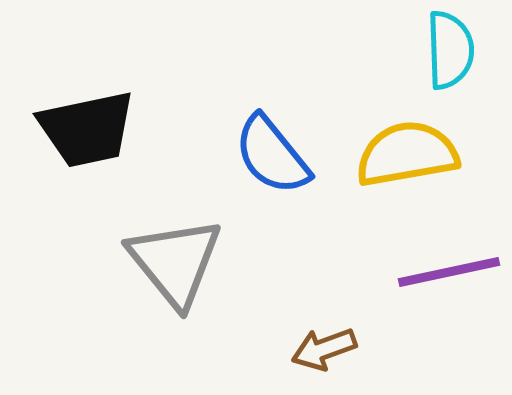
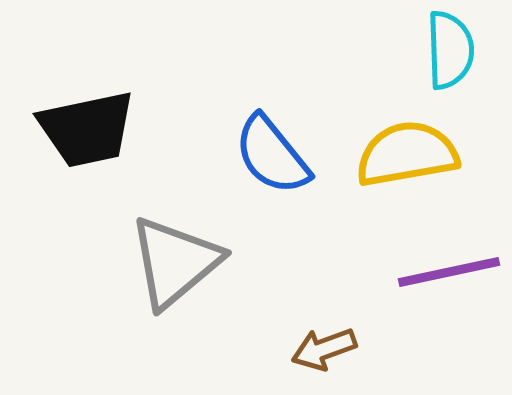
gray triangle: rotated 29 degrees clockwise
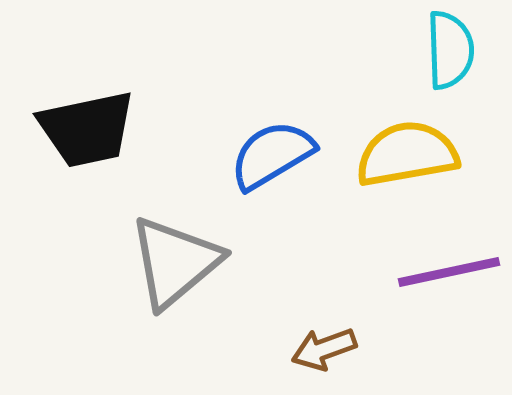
blue semicircle: rotated 98 degrees clockwise
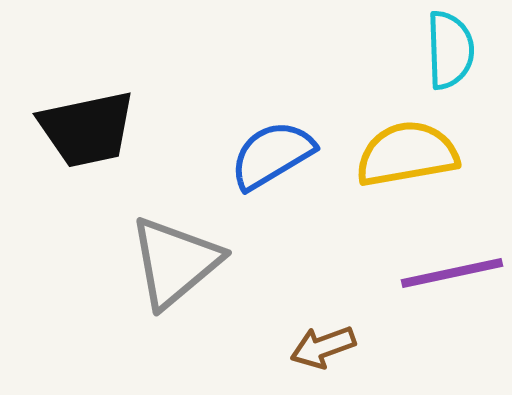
purple line: moved 3 px right, 1 px down
brown arrow: moved 1 px left, 2 px up
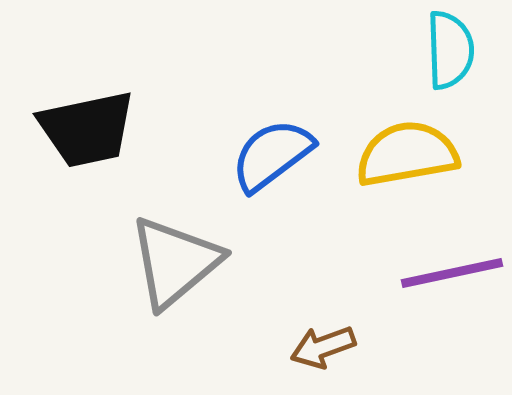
blue semicircle: rotated 6 degrees counterclockwise
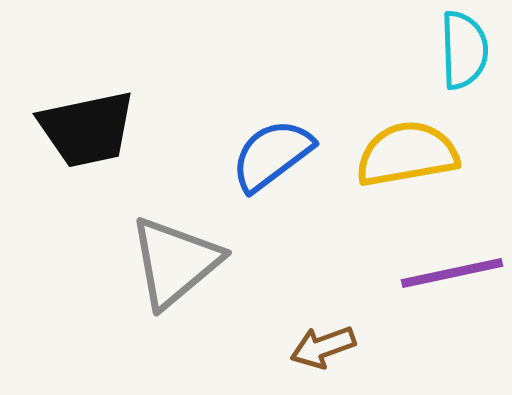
cyan semicircle: moved 14 px right
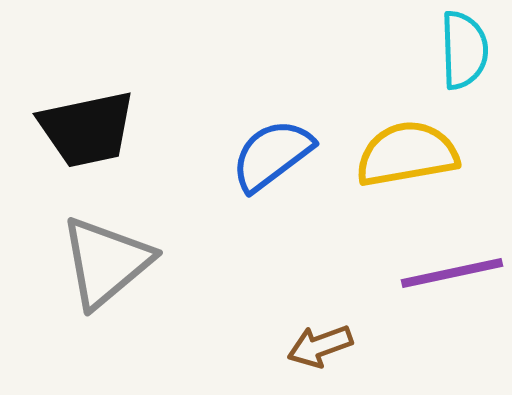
gray triangle: moved 69 px left
brown arrow: moved 3 px left, 1 px up
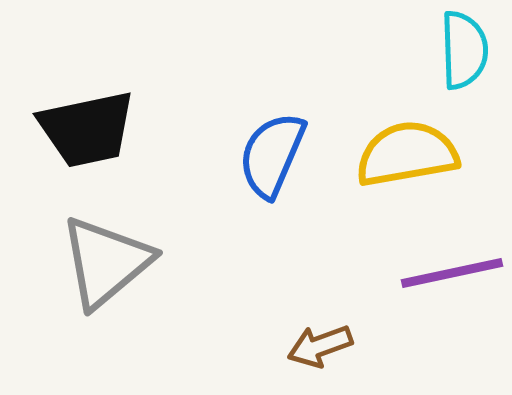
blue semicircle: rotated 30 degrees counterclockwise
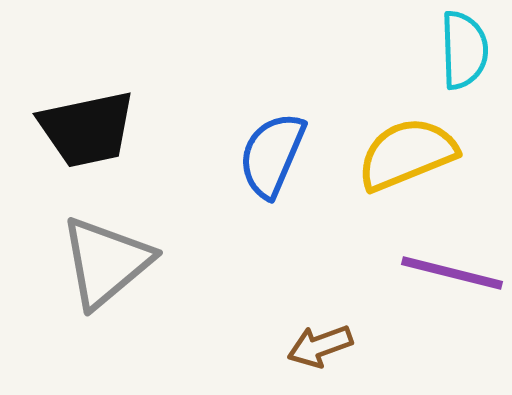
yellow semicircle: rotated 12 degrees counterclockwise
purple line: rotated 26 degrees clockwise
